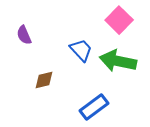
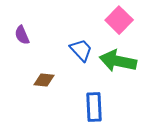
purple semicircle: moved 2 px left
brown diamond: rotated 20 degrees clockwise
blue rectangle: rotated 56 degrees counterclockwise
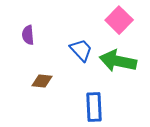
purple semicircle: moved 6 px right; rotated 18 degrees clockwise
brown diamond: moved 2 px left, 1 px down
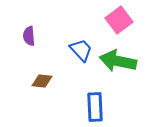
pink square: rotated 8 degrees clockwise
purple semicircle: moved 1 px right, 1 px down
blue rectangle: moved 1 px right
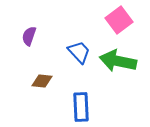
purple semicircle: rotated 24 degrees clockwise
blue trapezoid: moved 2 px left, 2 px down
blue rectangle: moved 14 px left
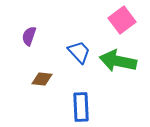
pink square: moved 3 px right
brown diamond: moved 2 px up
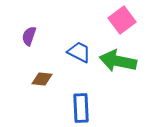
blue trapezoid: rotated 20 degrees counterclockwise
blue rectangle: moved 1 px down
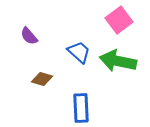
pink square: moved 3 px left
purple semicircle: rotated 60 degrees counterclockwise
blue trapezoid: rotated 15 degrees clockwise
brown diamond: rotated 10 degrees clockwise
